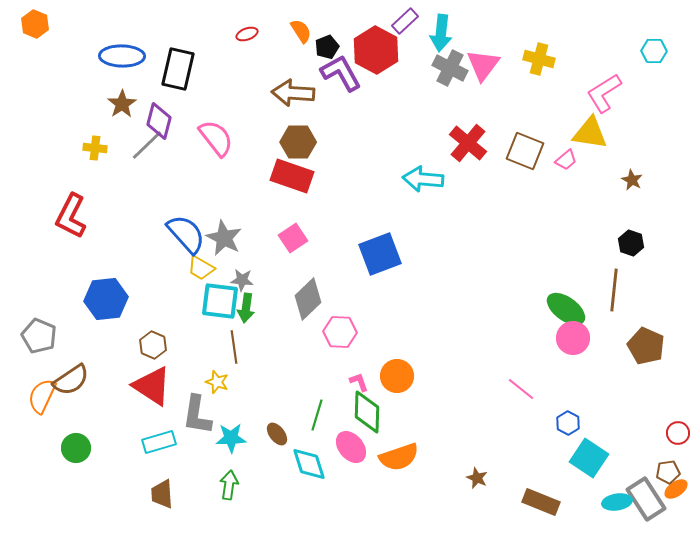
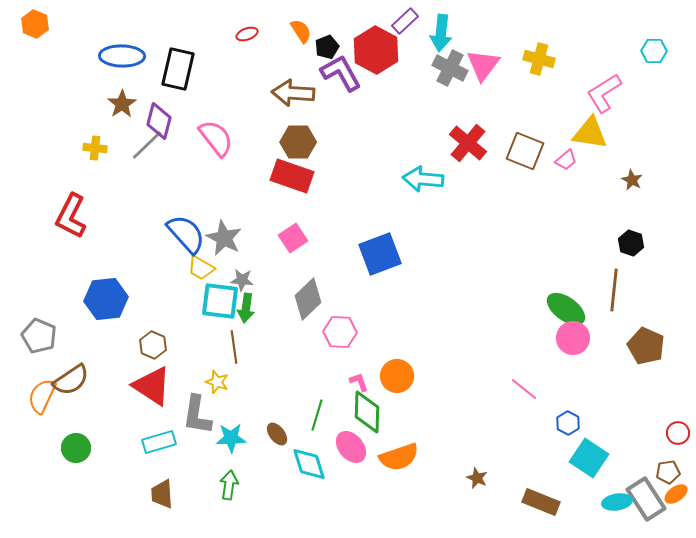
pink line at (521, 389): moved 3 px right
orange ellipse at (676, 489): moved 5 px down
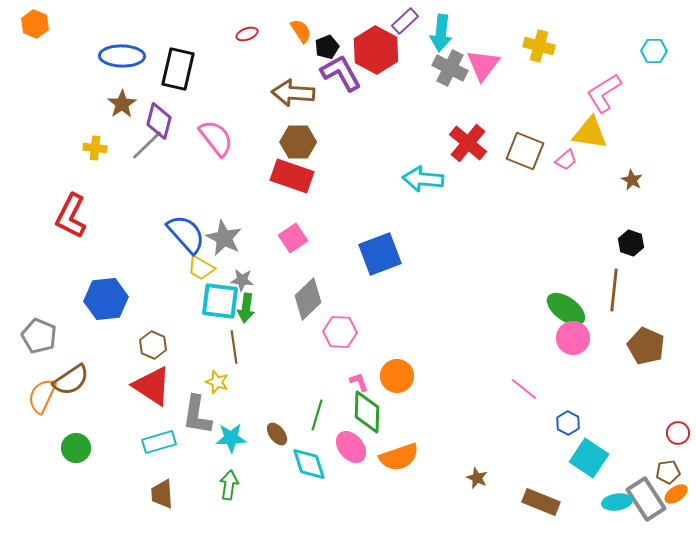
yellow cross at (539, 59): moved 13 px up
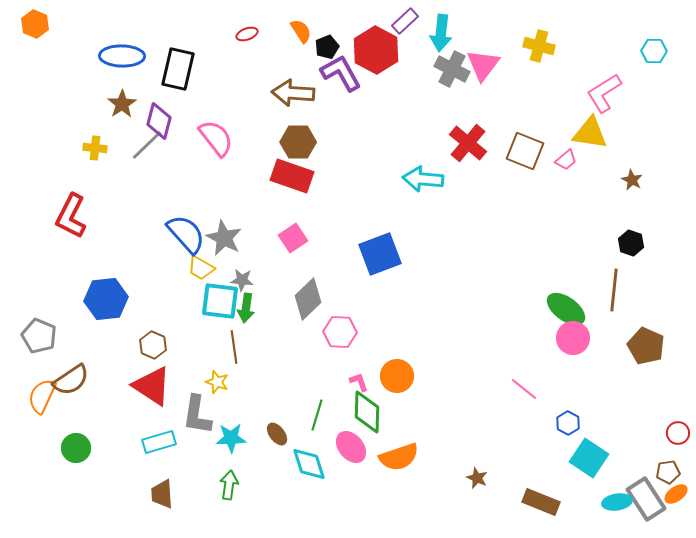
gray cross at (450, 68): moved 2 px right, 1 px down
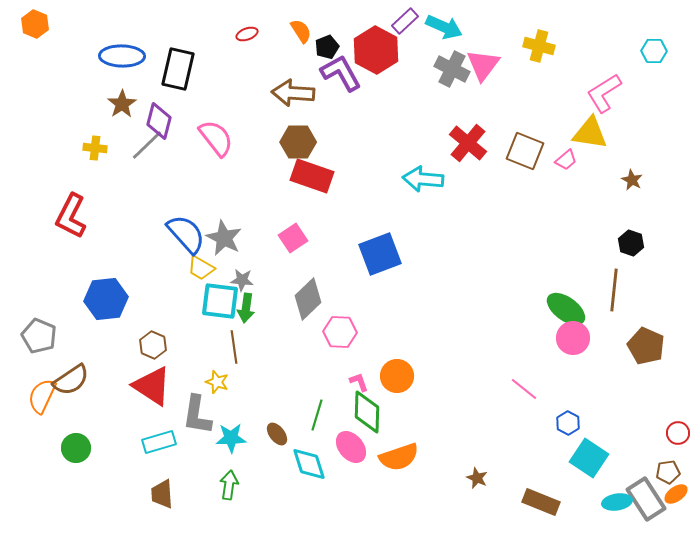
cyan arrow at (441, 33): moved 3 px right, 6 px up; rotated 72 degrees counterclockwise
red rectangle at (292, 176): moved 20 px right
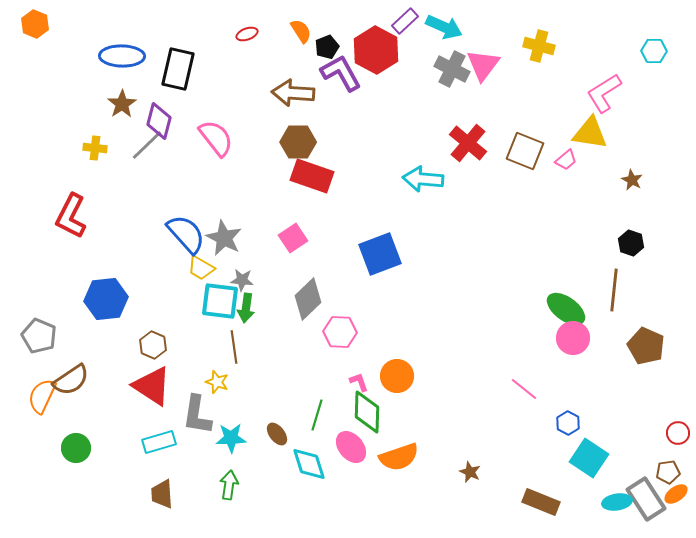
brown star at (477, 478): moved 7 px left, 6 px up
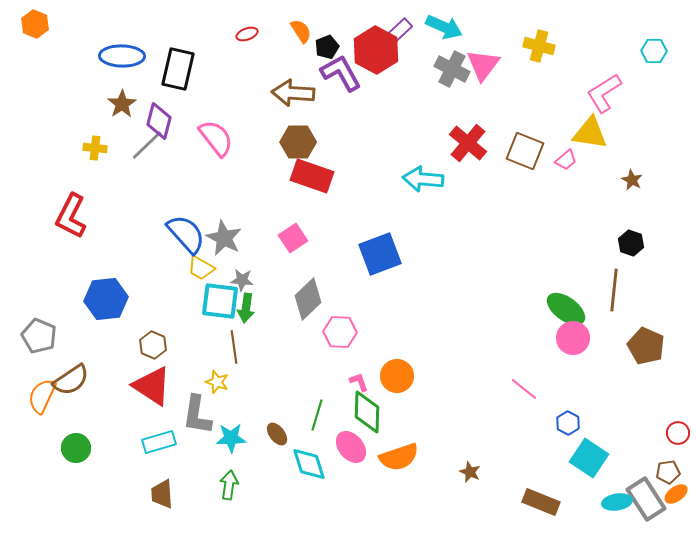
purple rectangle at (405, 21): moved 6 px left, 10 px down
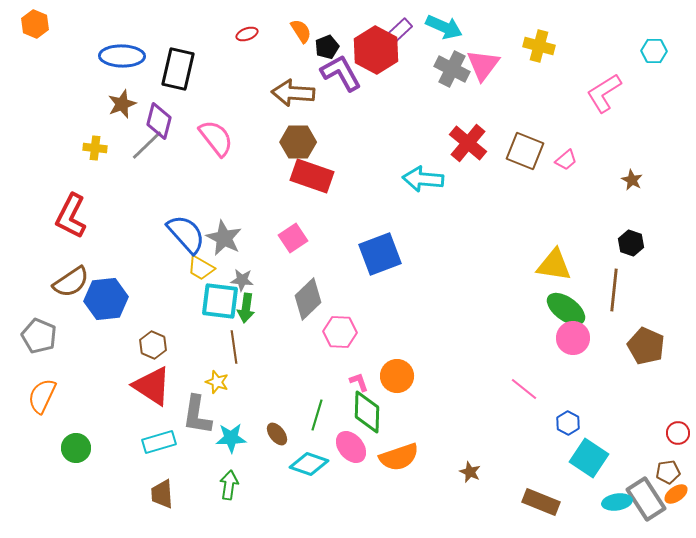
brown star at (122, 104): rotated 12 degrees clockwise
yellow triangle at (590, 133): moved 36 px left, 132 px down
brown semicircle at (71, 380): moved 98 px up
cyan diamond at (309, 464): rotated 54 degrees counterclockwise
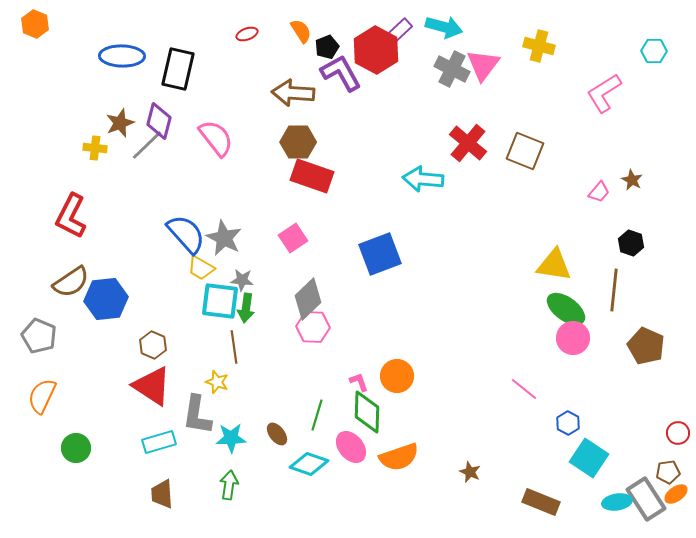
cyan arrow at (444, 27): rotated 9 degrees counterclockwise
brown star at (122, 104): moved 2 px left, 19 px down
pink trapezoid at (566, 160): moved 33 px right, 32 px down; rotated 10 degrees counterclockwise
pink hexagon at (340, 332): moved 27 px left, 5 px up
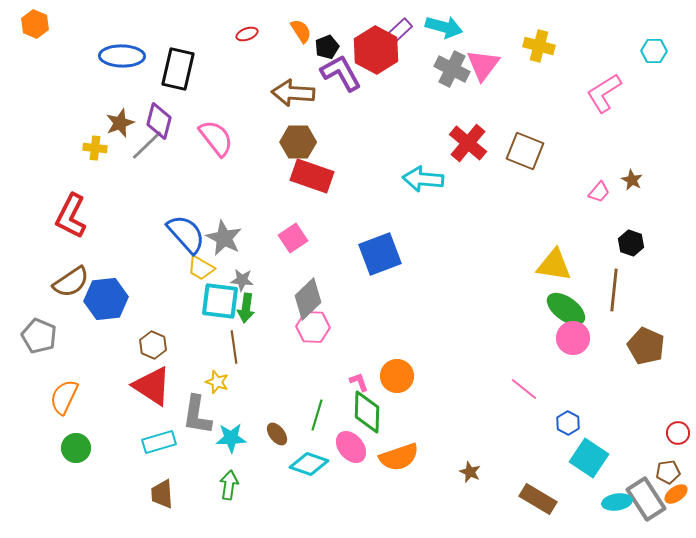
orange semicircle at (42, 396): moved 22 px right, 1 px down
brown rectangle at (541, 502): moved 3 px left, 3 px up; rotated 9 degrees clockwise
